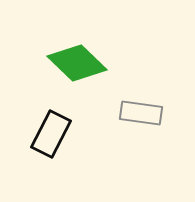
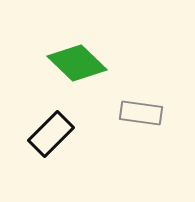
black rectangle: rotated 18 degrees clockwise
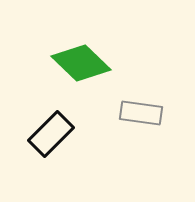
green diamond: moved 4 px right
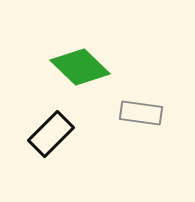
green diamond: moved 1 px left, 4 px down
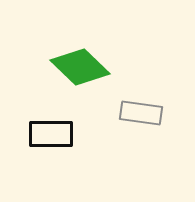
black rectangle: rotated 45 degrees clockwise
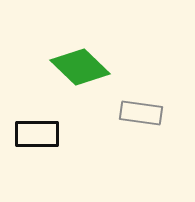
black rectangle: moved 14 px left
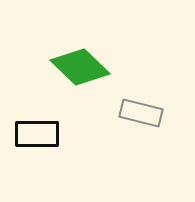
gray rectangle: rotated 6 degrees clockwise
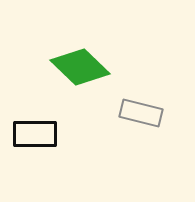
black rectangle: moved 2 px left
